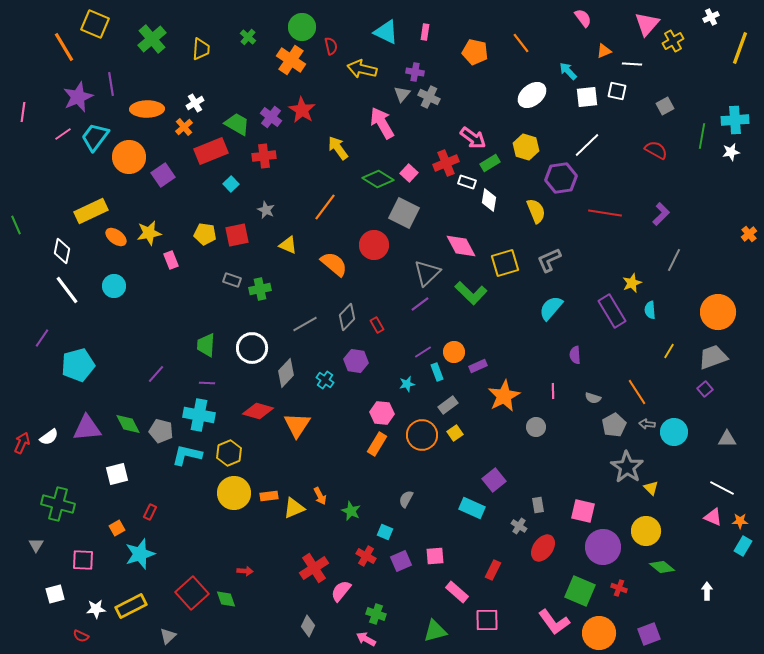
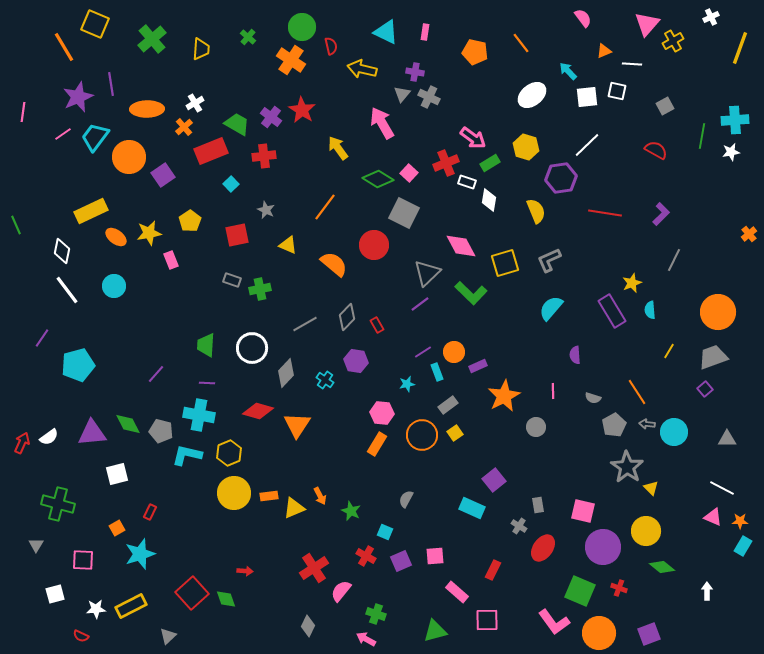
yellow pentagon at (205, 234): moved 15 px left, 13 px up; rotated 30 degrees clockwise
purple triangle at (87, 428): moved 5 px right, 5 px down
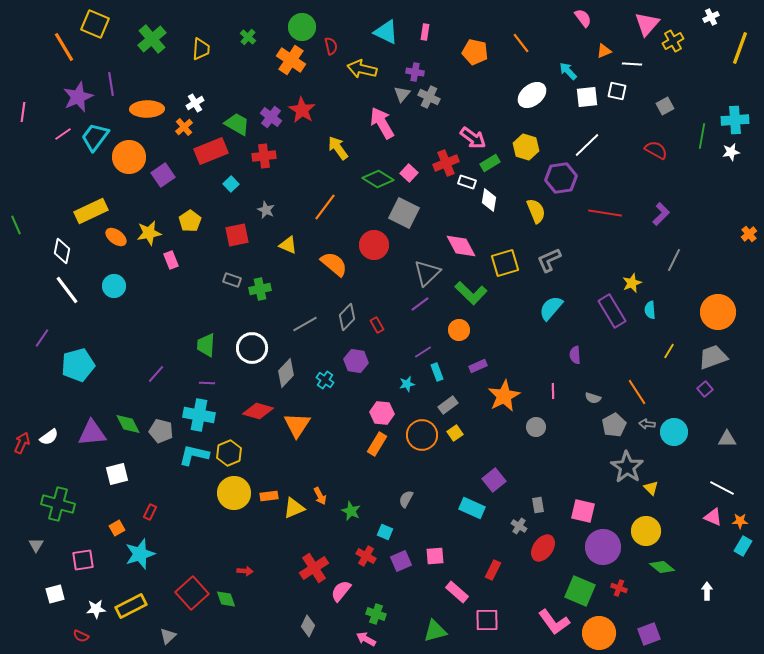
orange circle at (454, 352): moved 5 px right, 22 px up
cyan L-shape at (187, 455): moved 7 px right
pink square at (83, 560): rotated 10 degrees counterclockwise
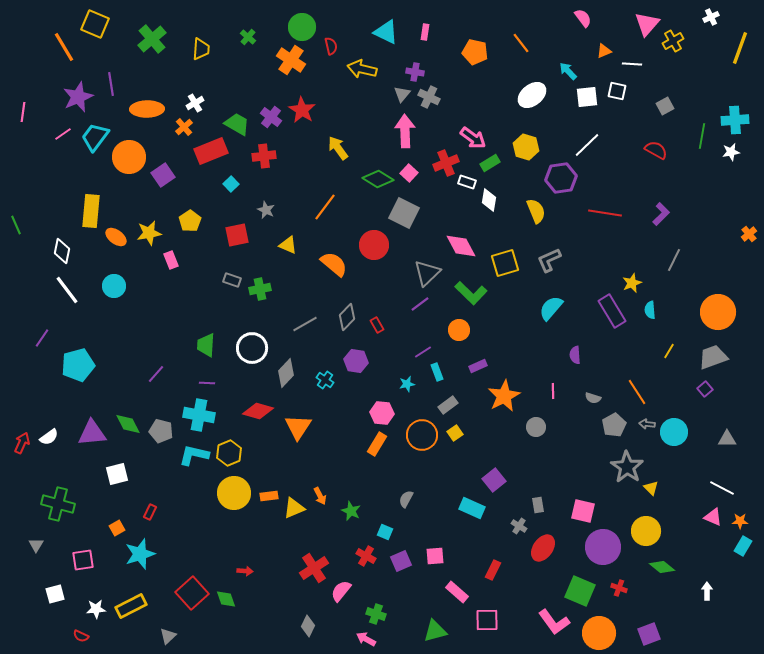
pink arrow at (382, 123): moved 23 px right, 8 px down; rotated 28 degrees clockwise
yellow rectangle at (91, 211): rotated 60 degrees counterclockwise
orange triangle at (297, 425): moved 1 px right, 2 px down
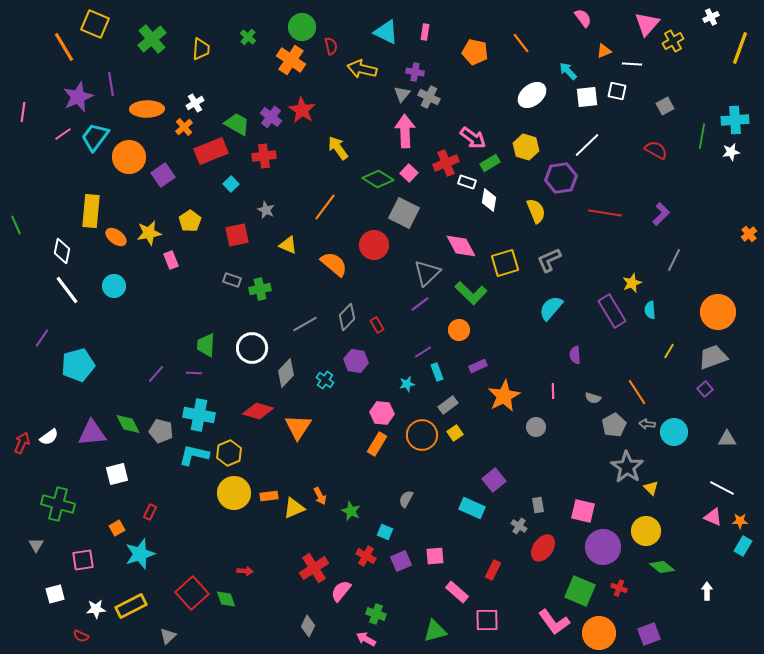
purple line at (207, 383): moved 13 px left, 10 px up
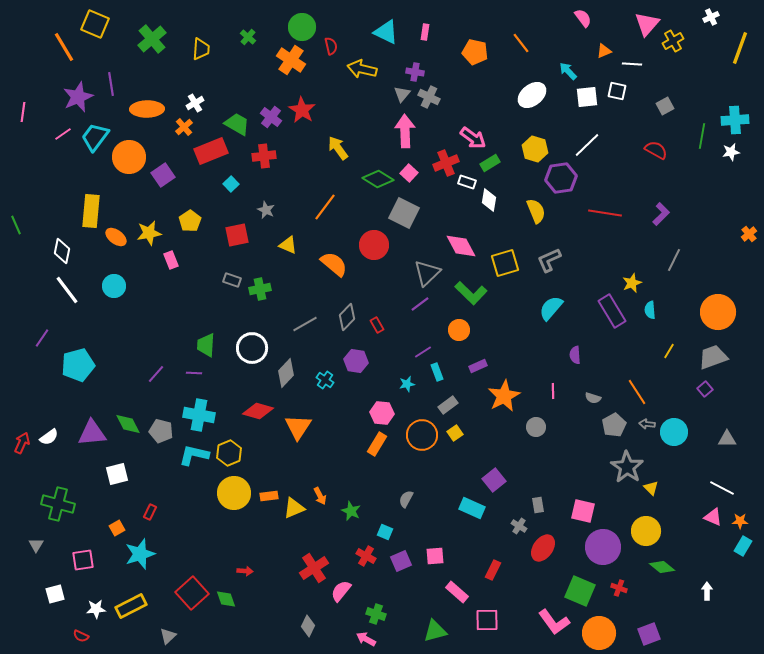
yellow hexagon at (526, 147): moved 9 px right, 2 px down
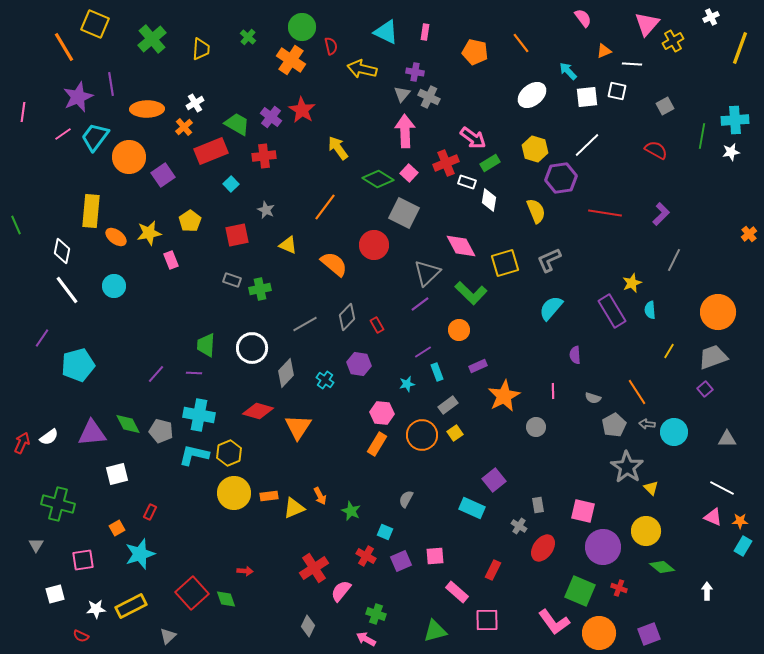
purple hexagon at (356, 361): moved 3 px right, 3 px down
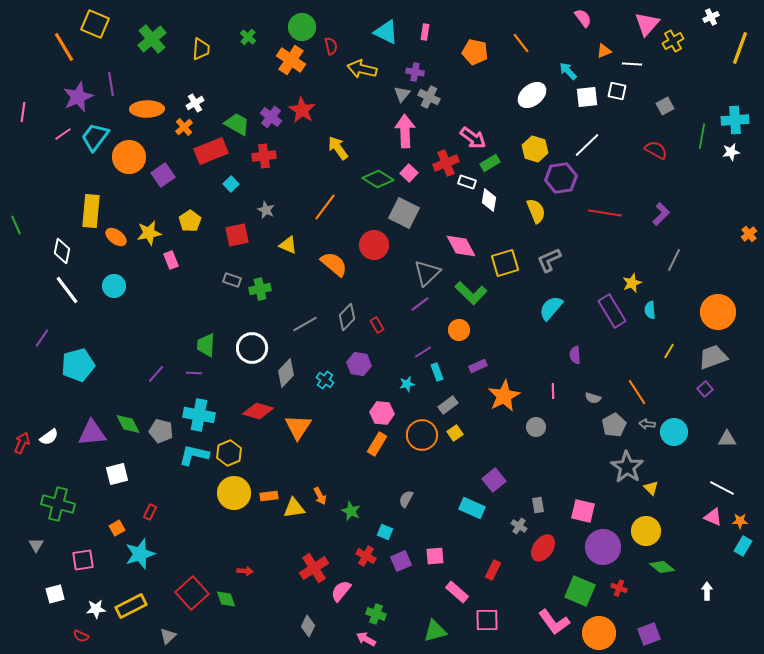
yellow triangle at (294, 508): rotated 15 degrees clockwise
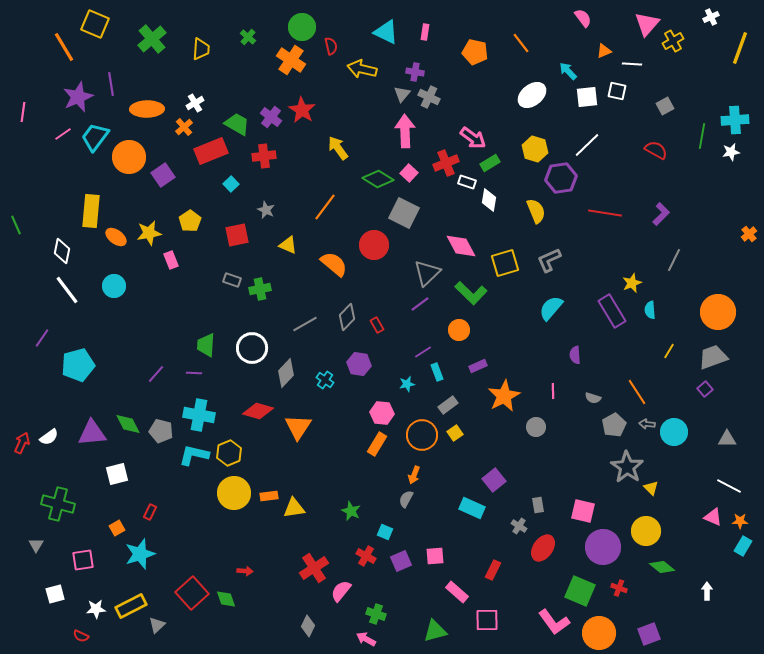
white line at (722, 488): moved 7 px right, 2 px up
orange arrow at (320, 496): moved 94 px right, 21 px up; rotated 48 degrees clockwise
gray triangle at (168, 636): moved 11 px left, 11 px up
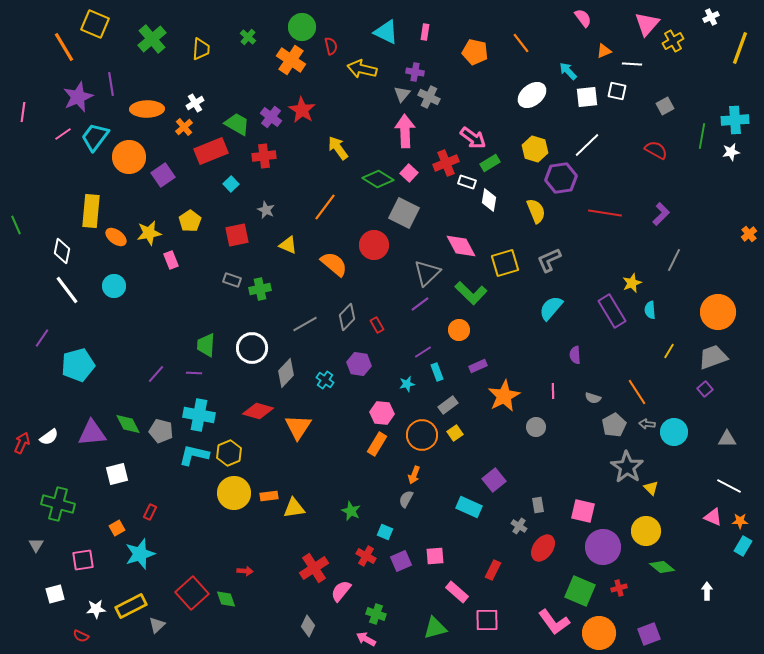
cyan rectangle at (472, 508): moved 3 px left, 1 px up
red cross at (619, 588): rotated 35 degrees counterclockwise
green triangle at (435, 631): moved 3 px up
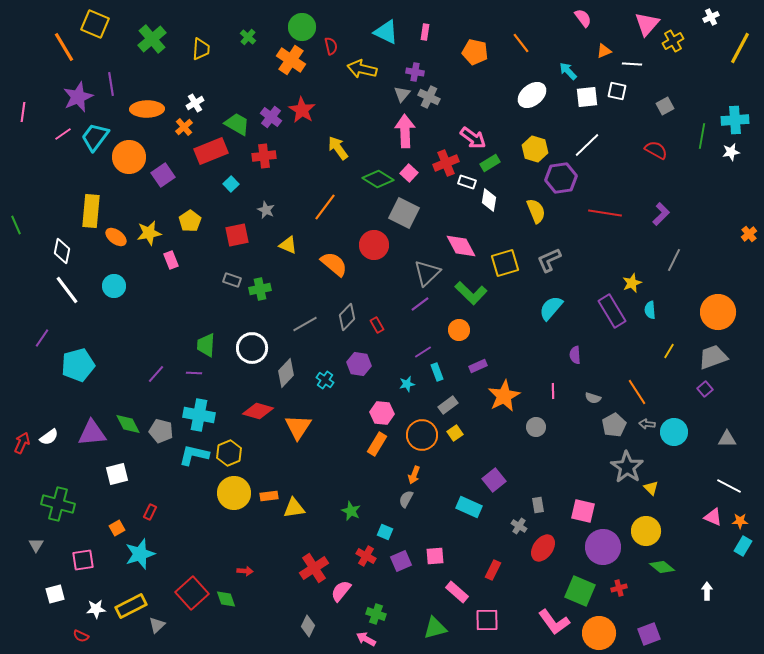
yellow line at (740, 48): rotated 8 degrees clockwise
